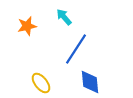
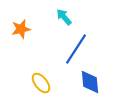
orange star: moved 6 px left, 3 px down
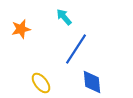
blue diamond: moved 2 px right
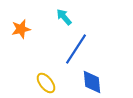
yellow ellipse: moved 5 px right
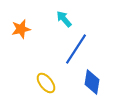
cyan arrow: moved 2 px down
blue diamond: rotated 15 degrees clockwise
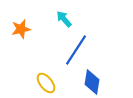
blue line: moved 1 px down
